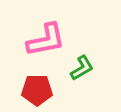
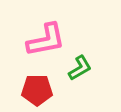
green L-shape: moved 2 px left
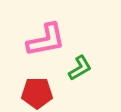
red pentagon: moved 3 px down
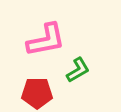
green L-shape: moved 2 px left, 2 px down
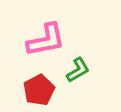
red pentagon: moved 2 px right, 3 px up; rotated 28 degrees counterclockwise
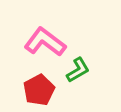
pink L-shape: moved 1 px left, 2 px down; rotated 132 degrees counterclockwise
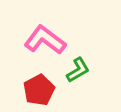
pink L-shape: moved 2 px up
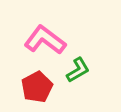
red pentagon: moved 2 px left, 3 px up
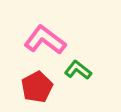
green L-shape: rotated 112 degrees counterclockwise
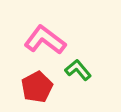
green L-shape: rotated 12 degrees clockwise
